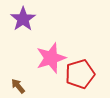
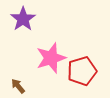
red pentagon: moved 2 px right, 3 px up
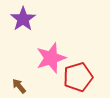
red pentagon: moved 4 px left, 6 px down
brown arrow: moved 1 px right
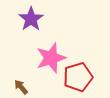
purple star: moved 8 px right
brown arrow: moved 2 px right, 1 px down
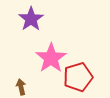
pink star: rotated 16 degrees counterclockwise
brown arrow: rotated 28 degrees clockwise
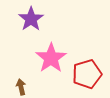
red pentagon: moved 9 px right, 3 px up
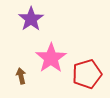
brown arrow: moved 11 px up
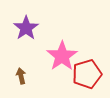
purple star: moved 5 px left, 9 px down
pink star: moved 11 px right, 2 px up
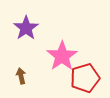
red pentagon: moved 2 px left, 4 px down
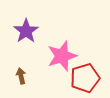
purple star: moved 3 px down
pink star: rotated 16 degrees clockwise
